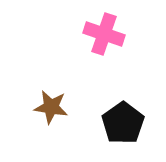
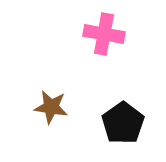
pink cross: rotated 9 degrees counterclockwise
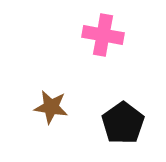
pink cross: moved 1 px left, 1 px down
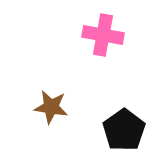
black pentagon: moved 1 px right, 7 px down
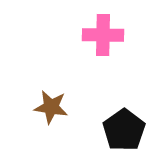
pink cross: rotated 9 degrees counterclockwise
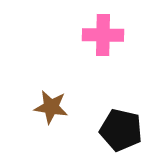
black pentagon: moved 3 px left; rotated 24 degrees counterclockwise
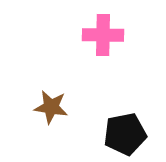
black pentagon: moved 4 px right, 4 px down; rotated 24 degrees counterclockwise
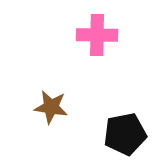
pink cross: moved 6 px left
